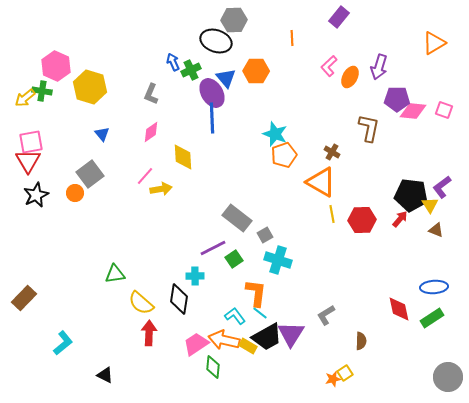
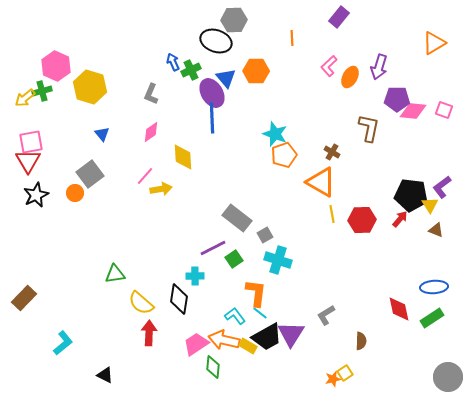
green cross at (42, 91): rotated 24 degrees counterclockwise
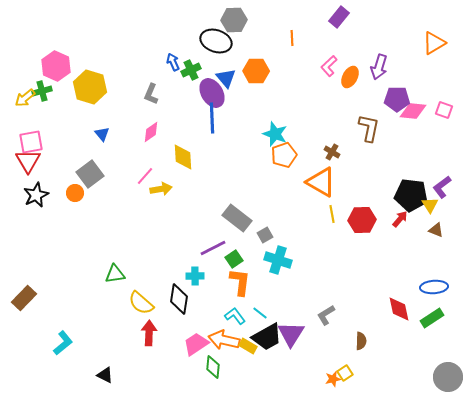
orange L-shape at (256, 293): moved 16 px left, 11 px up
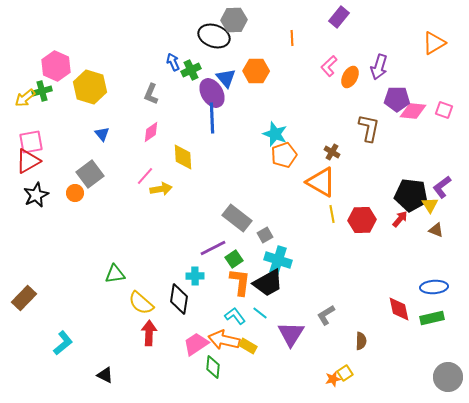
black ellipse at (216, 41): moved 2 px left, 5 px up
red triangle at (28, 161): rotated 32 degrees clockwise
green rectangle at (432, 318): rotated 20 degrees clockwise
black trapezoid at (267, 337): moved 1 px right, 54 px up
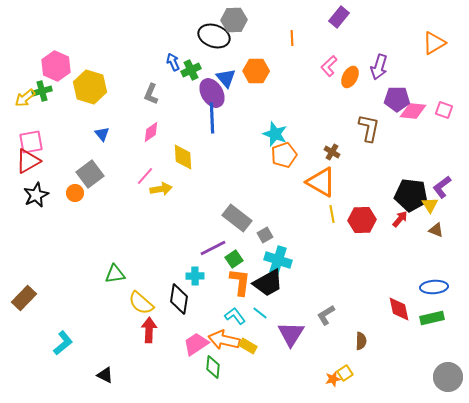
red arrow at (149, 333): moved 3 px up
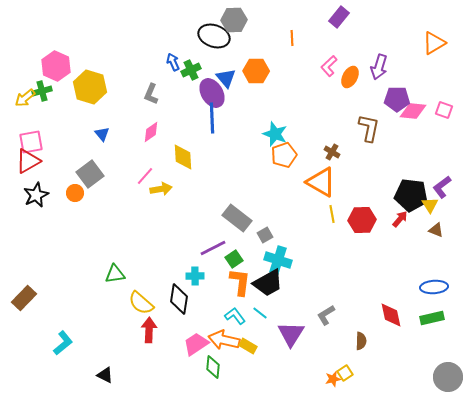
red diamond at (399, 309): moved 8 px left, 6 px down
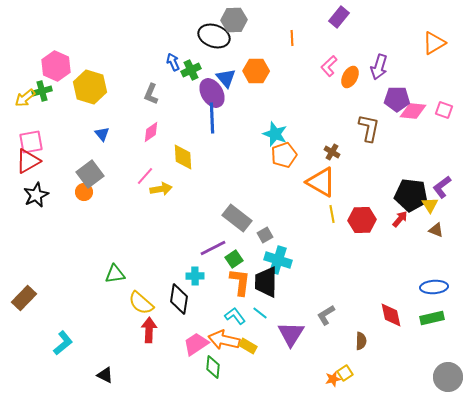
orange circle at (75, 193): moved 9 px right, 1 px up
black trapezoid at (268, 283): moved 2 px left, 1 px up; rotated 120 degrees clockwise
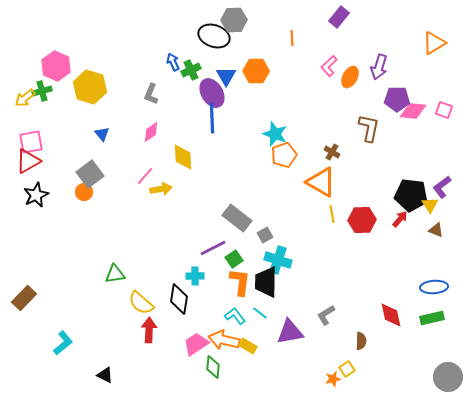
blue triangle at (226, 78): moved 2 px up; rotated 10 degrees clockwise
purple triangle at (291, 334): moved 1 px left, 2 px up; rotated 48 degrees clockwise
yellow square at (345, 373): moved 2 px right, 4 px up
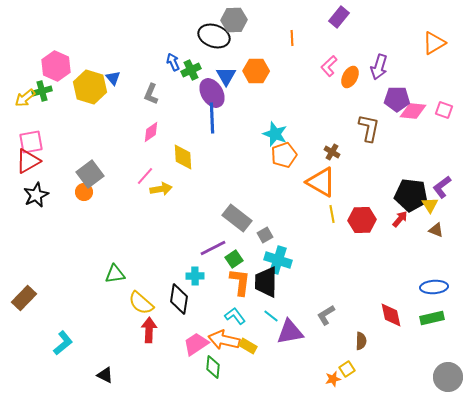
blue triangle at (102, 134): moved 11 px right, 56 px up
cyan line at (260, 313): moved 11 px right, 3 px down
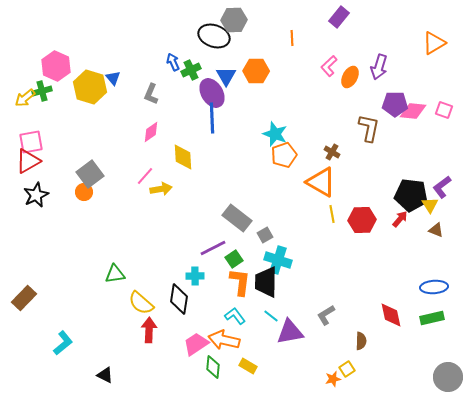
purple pentagon at (397, 99): moved 2 px left, 5 px down
yellow rectangle at (248, 346): moved 20 px down
